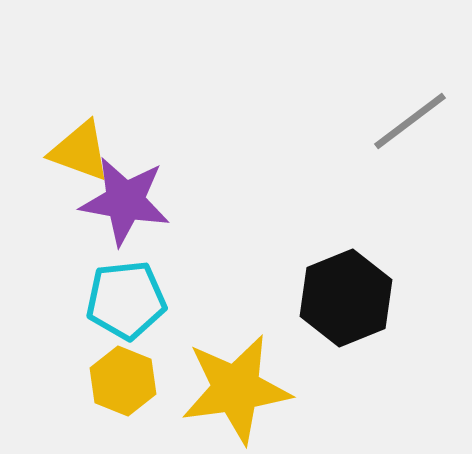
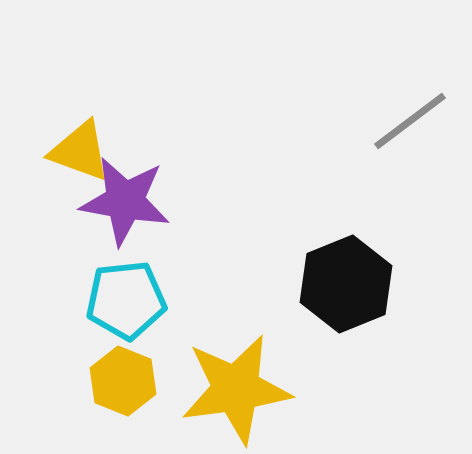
black hexagon: moved 14 px up
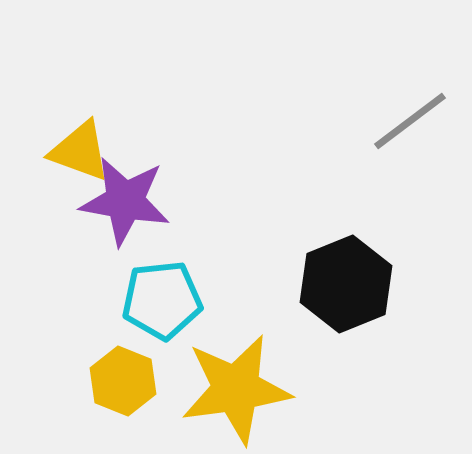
cyan pentagon: moved 36 px right
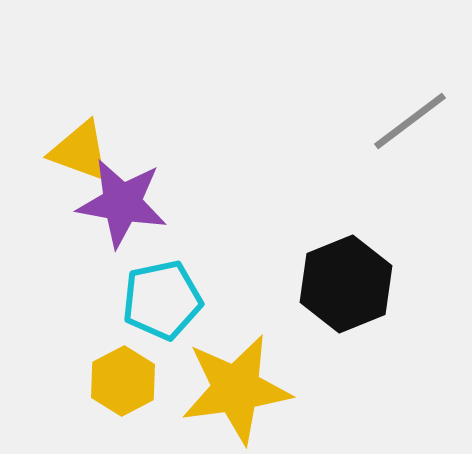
purple star: moved 3 px left, 2 px down
cyan pentagon: rotated 6 degrees counterclockwise
yellow hexagon: rotated 10 degrees clockwise
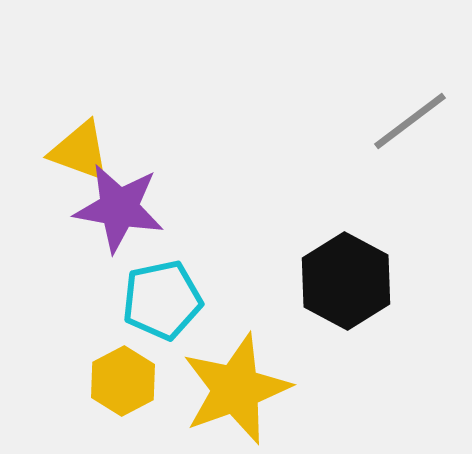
purple star: moved 3 px left, 5 px down
black hexagon: moved 3 px up; rotated 10 degrees counterclockwise
yellow star: rotated 12 degrees counterclockwise
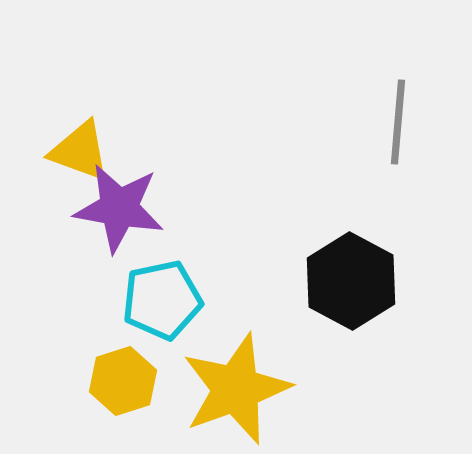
gray line: moved 12 px left, 1 px down; rotated 48 degrees counterclockwise
black hexagon: moved 5 px right
yellow hexagon: rotated 10 degrees clockwise
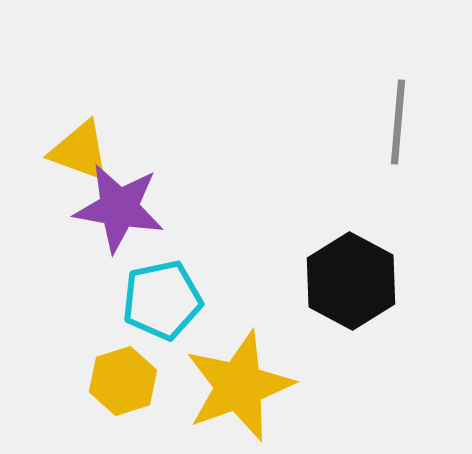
yellow star: moved 3 px right, 3 px up
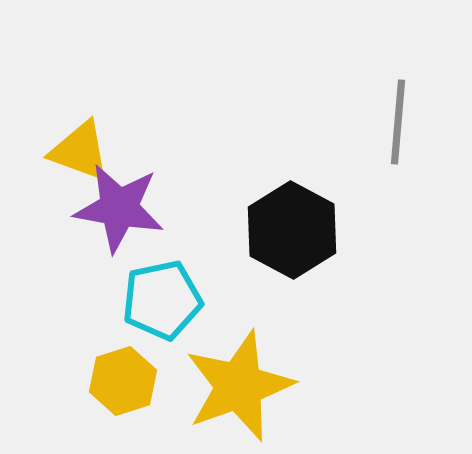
black hexagon: moved 59 px left, 51 px up
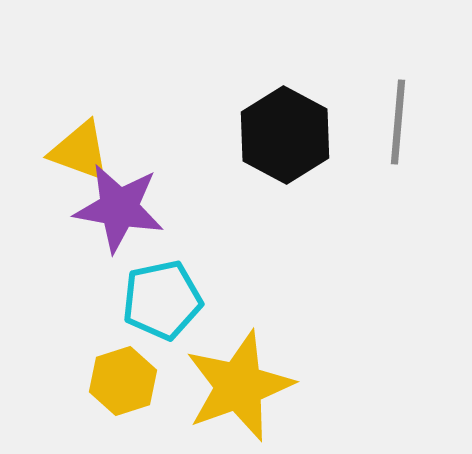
black hexagon: moved 7 px left, 95 px up
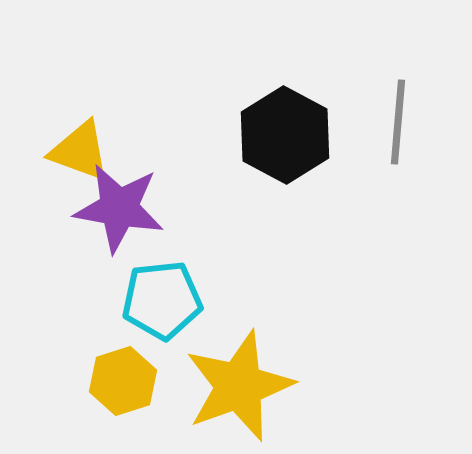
cyan pentagon: rotated 6 degrees clockwise
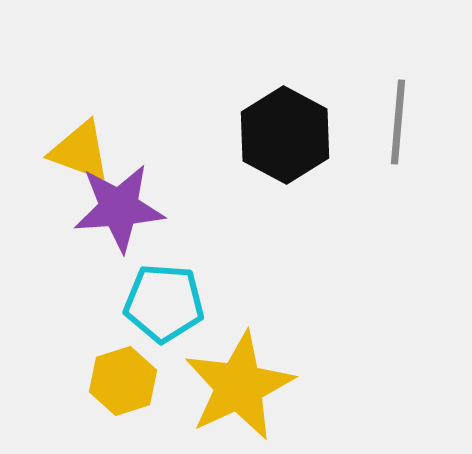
purple star: rotated 14 degrees counterclockwise
cyan pentagon: moved 2 px right, 3 px down; rotated 10 degrees clockwise
yellow star: rotated 5 degrees counterclockwise
